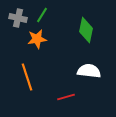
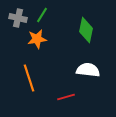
white semicircle: moved 1 px left, 1 px up
orange line: moved 2 px right, 1 px down
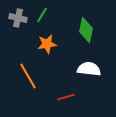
orange star: moved 10 px right, 5 px down
white semicircle: moved 1 px right, 1 px up
orange line: moved 1 px left, 2 px up; rotated 12 degrees counterclockwise
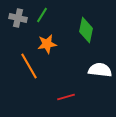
white semicircle: moved 11 px right, 1 px down
orange line: moved 1 px right, 10 px up
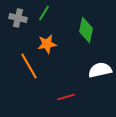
green line: moved 2 px right, 2 px up
white semicircle: rotated 20 degrees counterclockwise
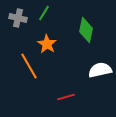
orange star: rotated 30 degrees counterclockwise
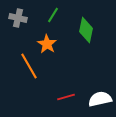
green line: moved 9 px right, 2 px down
white semicircle: moved 29 px down
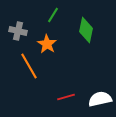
gray cross: moved 13 px down
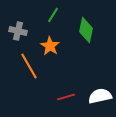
orange star: moved 3 px right, 2 px down
white semicircle: moved 3 px up
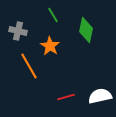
green line: rotated 63 degrees counterclockwise
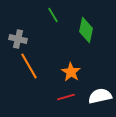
gray cross: moved 8 px down
orange star: moved 21 px right, 26 px down
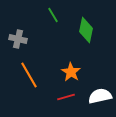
orange line: moved 9 px down
